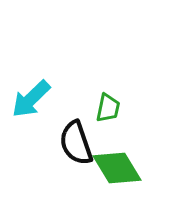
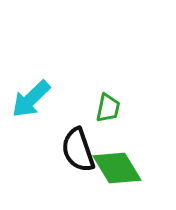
black semicircle: moved 2 px right, 7 px down
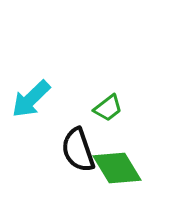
green trapezoid: rotated 40 degrees clockwise
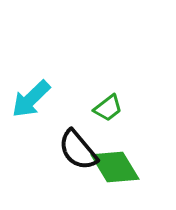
black semicircle: rotated 21 degrees counterclockwise
green diamond: moved 2 px left, 1 px up
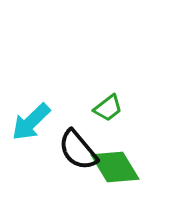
cyan arrow: moved 23 px down
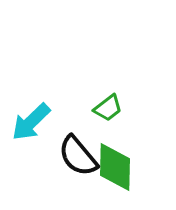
black semicircle: moved 6 px down
green diamond: rotated 33 degrees clockwise
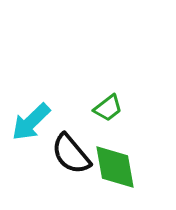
black semicircle: moved 7 px left, 2 px up
green diamond: rotated 12 degrees counterclockwise
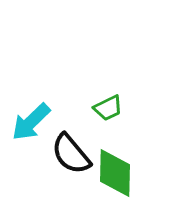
green trapezoid: rotated 12 degrees clockwise
green diamond: moved 6 px down; rotated 12 degrees clockwise
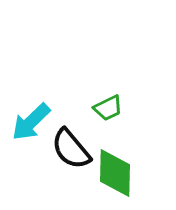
black semicircle: moved 5 px up
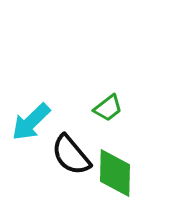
green trapezoid: rotated 12 degrees counterclockwise
black semicircle: moved 6 px down
